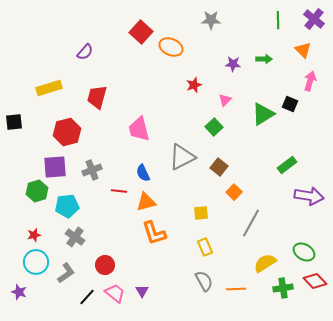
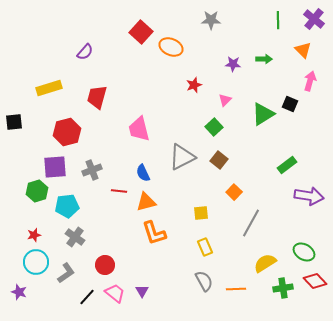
brown square at (219, 167): moved 7 px up
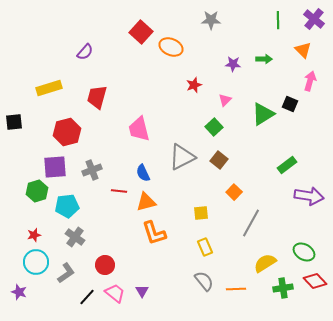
gray semicircle at (204, 281): rotated 10 degrees counterclockwise
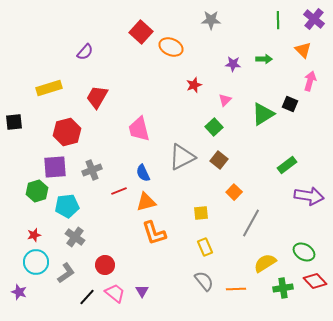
red trapezoid at (97, 97): rotated 15 degrees clockwise
red line at (119, 191): rotated 28 degrees counterclockwise
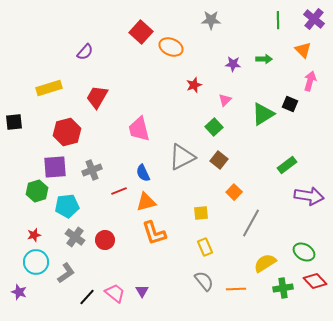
red circle at (105, 265): moved 25 px up
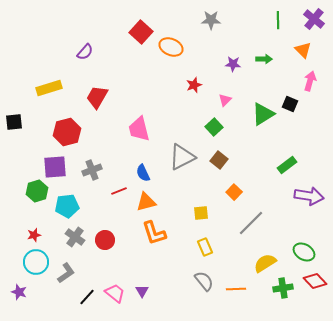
gray line at (251, 223): rotated 16 degrees clockwise
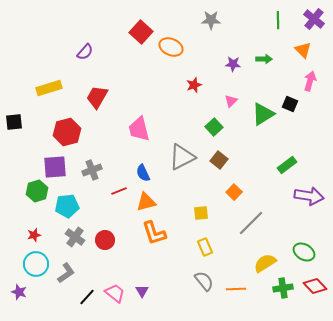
pink triangle at (225, 100): moved 6 px right, 1 px down
cyan circle at (36, 262): moved 2 px down
red diamond at (315, 281): moved 5 px down
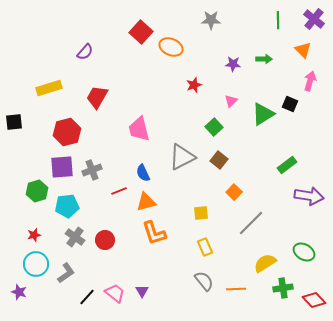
purple square at (55, 167): moved 7 px right
red diamond at (315, 286): moved 1 px left, 14 px down
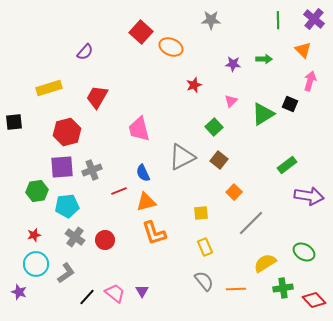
green hexagon at (37, 191): rotated 10 degrees clockwise
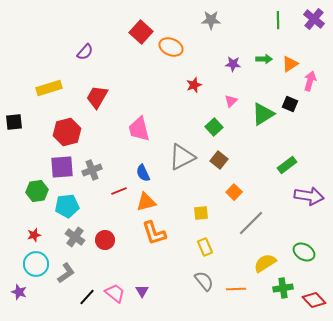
orange triangle at (303, 50): moved 13 px left, 14 px down; rotated 42 degrees clockwise
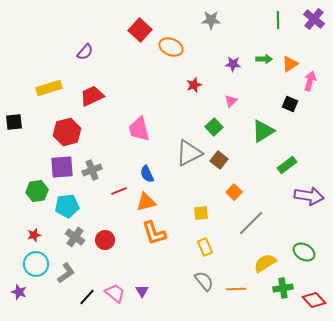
red square at (141, 32): moved 1 px left, 2 px up
red trapezoid at (97, 97): moved 5 px left, 1 px up; rotated 35 degrees clockwise
green triangle at (263, 114): moved 17 px down
gray triangle at (182, 157): moved 7 px right, 4 px up
blue semicircle at (143, 173): moved 4 px right, 1 px down
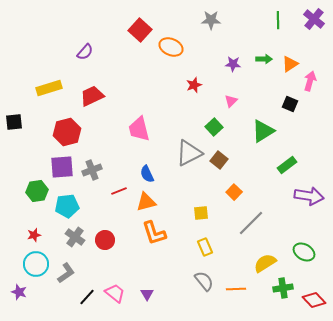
purple triangle at (142, 291): moved 5 px right, 3 px down
